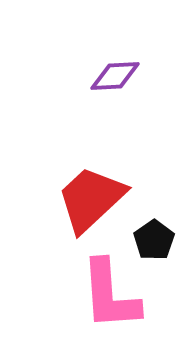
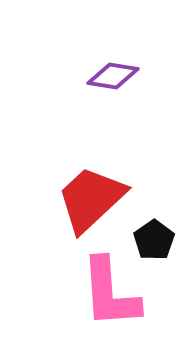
purple diamond: moved 2 px left; rotated 12 degrees clockwise
pink L-shape: moved 2 px up
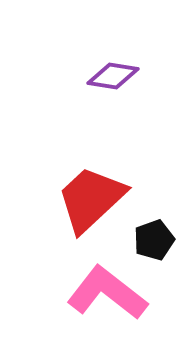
black pentagon: rotated 15 degrees clockwise
pink L-shape: moved 3 px left; rotated 132 degrees clockwise
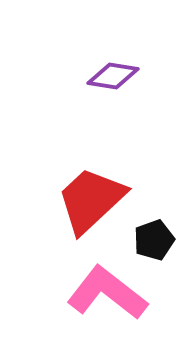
red trapezoid: moved 1 px down
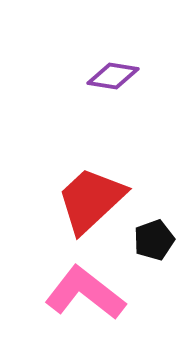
pink L-shape: moved 22 px left
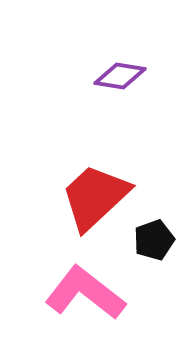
purple diamond: moved 7 px right
red trapezoid: moved 4 px right, 3 px up
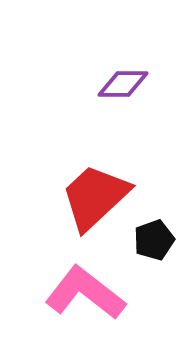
purple diamond: moved 3 px right, 8 px down; rotated 9 degrees counterclockwise
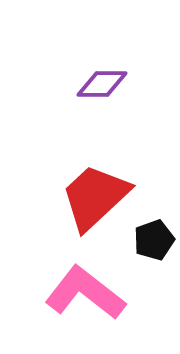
purple diamond: moved 21 px left
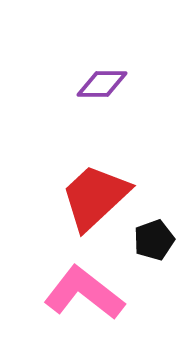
pink L-shape: moved 1 px left
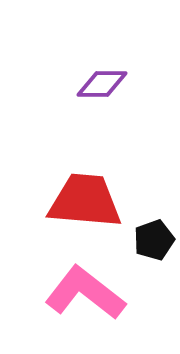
red trapezoid: moved 10 px left, 4 px down; rotated 48 degrees clockwise
pink L-shape: moved 1 px right
